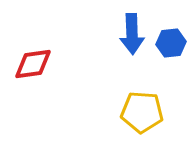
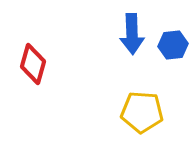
blue hexagon: moved 2 px right, 2 px down
red diamond: rotated 66 degrees counterclockwise
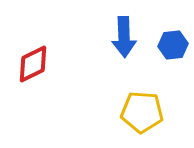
blue arrow: moved 8 px left, 3 px down
red diamond: rotated 48 degrees clockwise
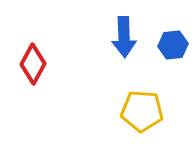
red diamond: rotated 36 degrees counterclockwise
yellow pentagon: moved 1 px up
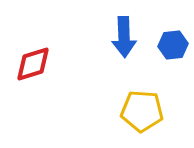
red diamond: rotated 45 degrees clockwise
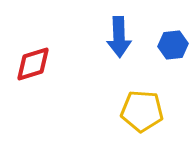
blue arrow: moved 5 px left
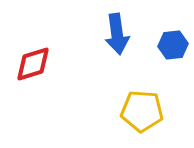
blue arrow: moved 2 px left, 3 px up; rotated 6 degrees counterclockwise
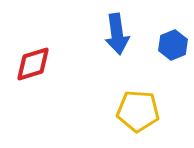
blue hexagon: rotated 16 degrees counterclockwise
yellow pentagon: moved 4 px left
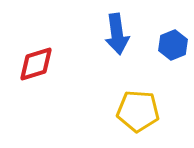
red diamond: moved 3 px right
